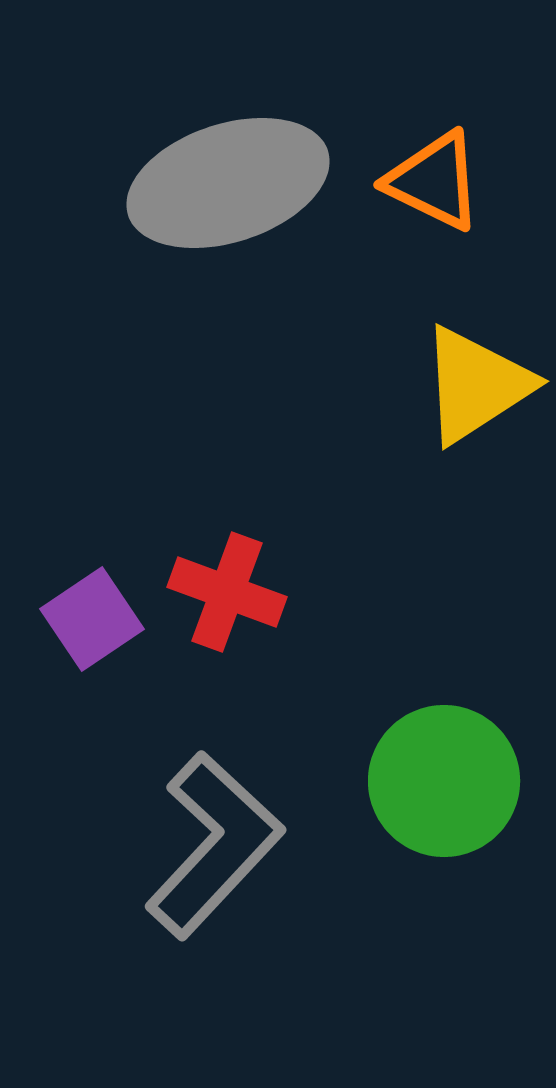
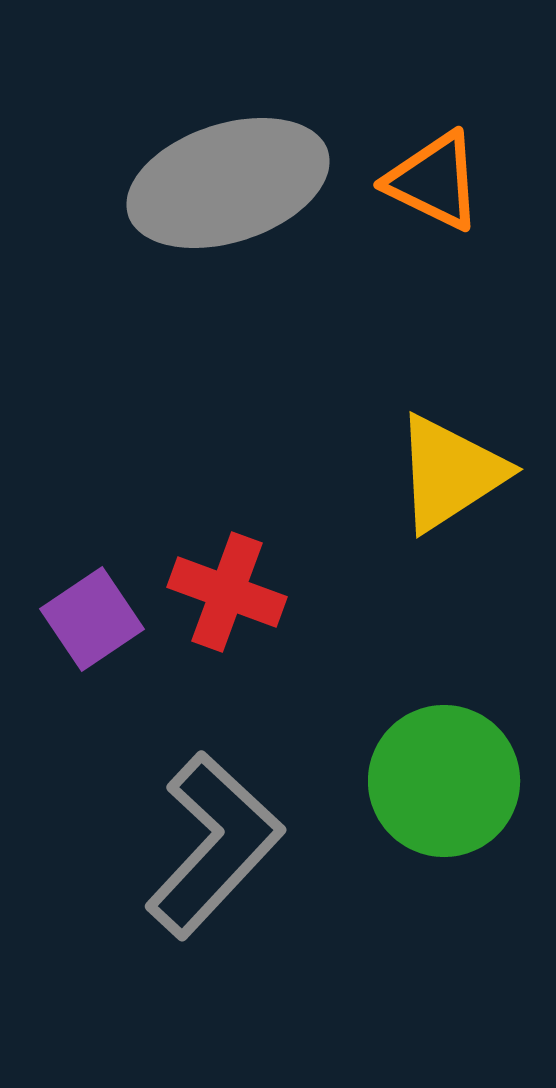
yellow triangle: moved 26 px left, 88 px down
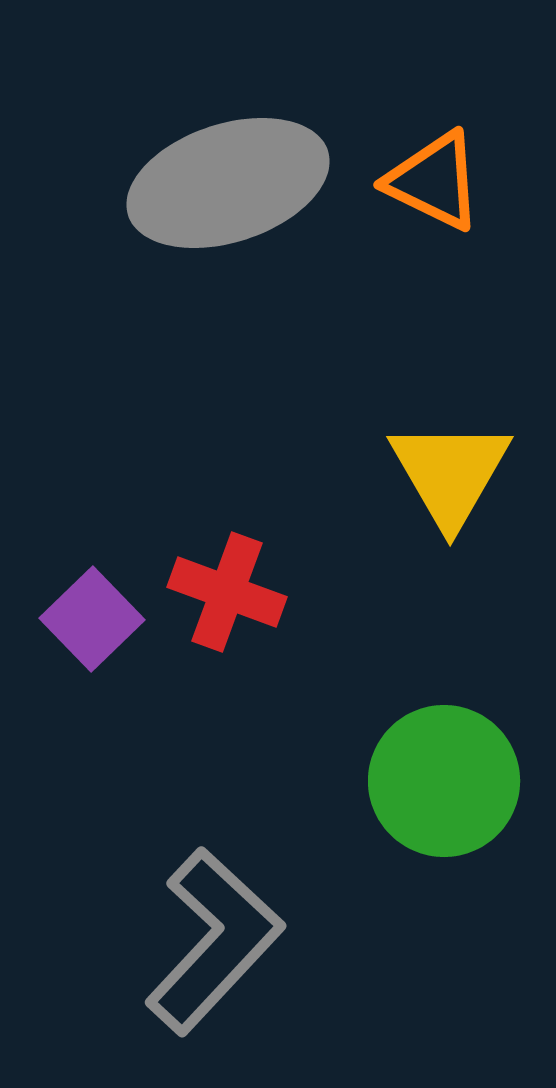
yellow triangle: rotated 27 degrees counterclockwise
purple square: rotated 10 degrees counterclockwise
gray L-shape: moved 96 px down
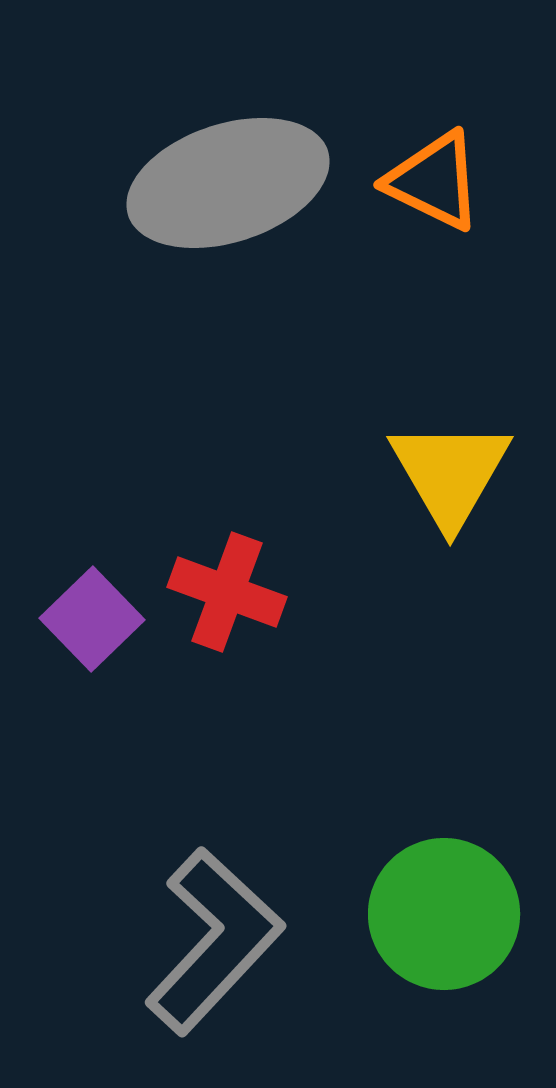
green circle: moved 133 px down
